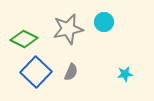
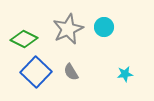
cyan circle: moved 5 px down
gray star: rotated 12 degrees counterclockwise
gray semicircle: rotated 126 degrees clockwise
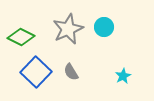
green diamond: moved 3 px left, 2 px up
cyan star: moved 2 px left, 2 px down; rotated 21 degrees counterclockwise
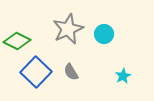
cyan circle: moved 7 px down
green diamond: moved 4 px left, 4 px down
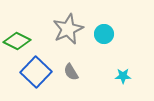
cyan star: rotated 28 degrees clockwise
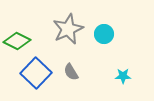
blue square: moved 1 px down
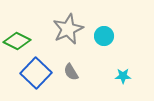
cyan circle: moved 2 px down
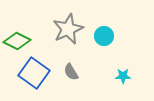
blue square: moved 2 px left; rotated 8 degrees counterclockwise
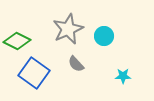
gray semicircle: moved 5 px right, 8 px up; rotated 12 degrees counterclockwise
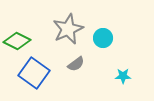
cyan circle: moved 1 px left, 2 px down
gray semicircle: rotated 84 degrees counterclockwise
